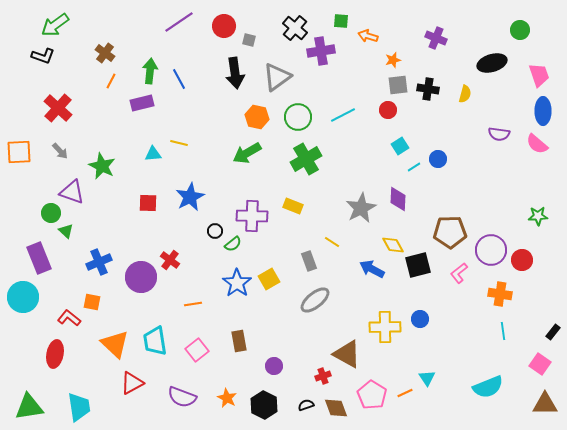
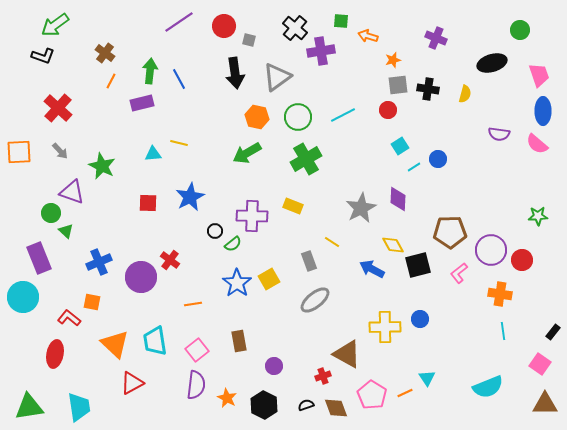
purple semicircle at (182, 397): moved 14 px right, 12 px up; rotated 104 degrees counterclockwise
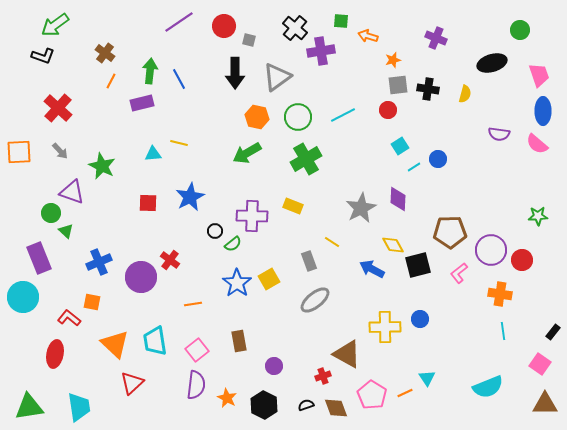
black arrow at (235, 73): rotated 8 degrees clockwise
red triangle at (132, 383): rotated 15 degrees counterclockwise
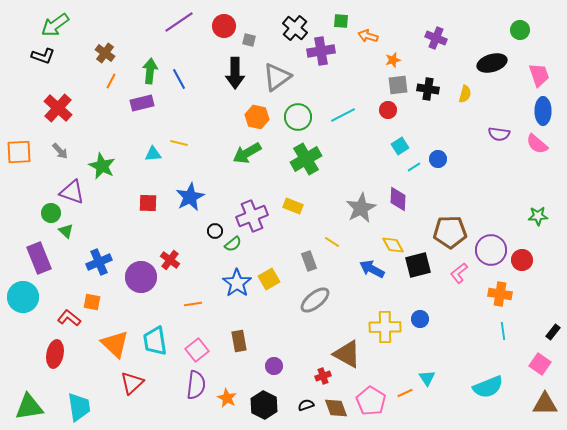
purple cross at (252, 216): rotated 24 degrees counterclockwise
pink pentagon at (372, 395): moved 1 px left, 6 px down
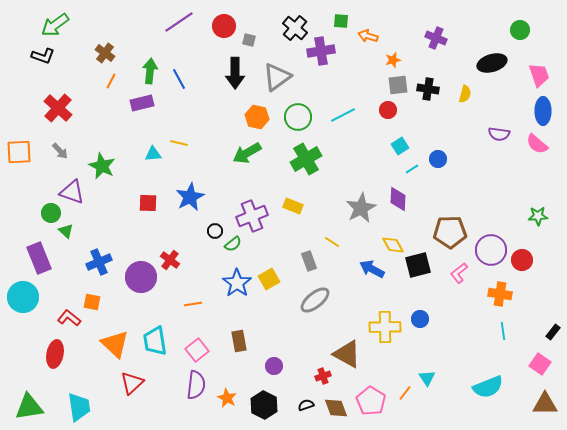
cyan line at (414, 167): moved 2 px left, 2 px down
orange line at (405, 393): rotated 28 degrees counterclockwise
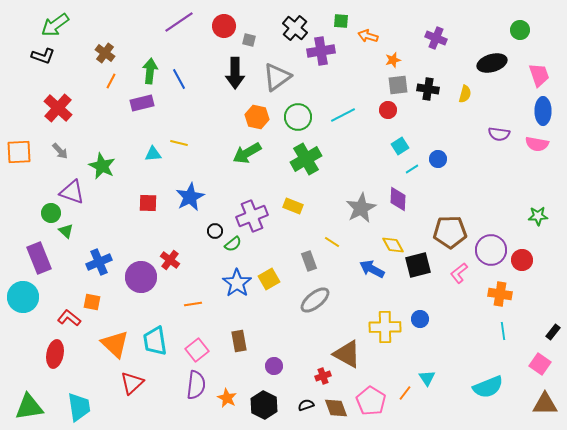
pink semicircle at (537, 144): rotated 30 degrees counterclockwise
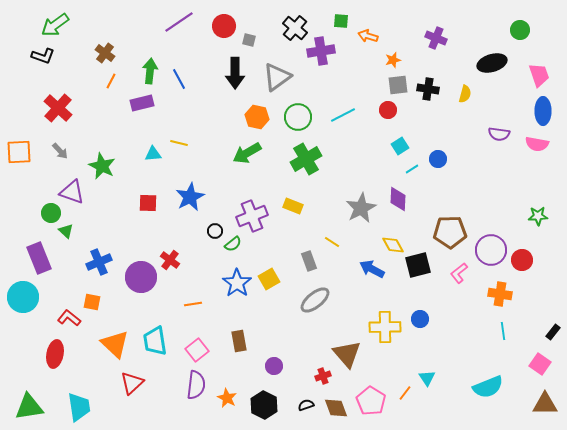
brown triangle at (347, 354): rotated 20 degrees clockwise
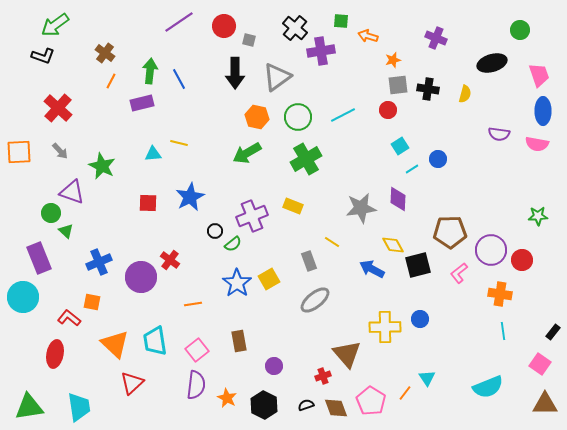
gray star at (361, 208): rotated 20 degrees clockwise
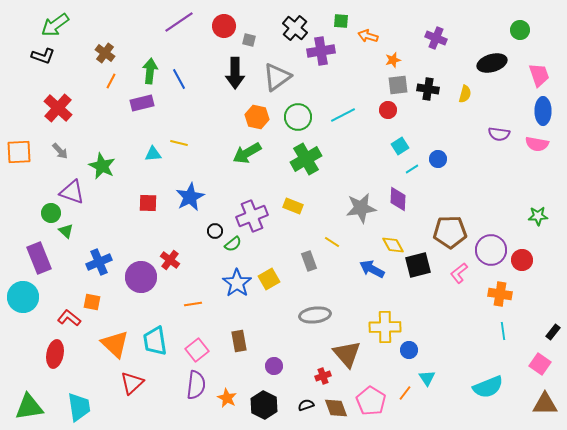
gray ellipse at (315, 300): moved 15 px down; rotated 32 degrees clockwise
blue circle at (420, 319): moved 11 px left, 31 px down
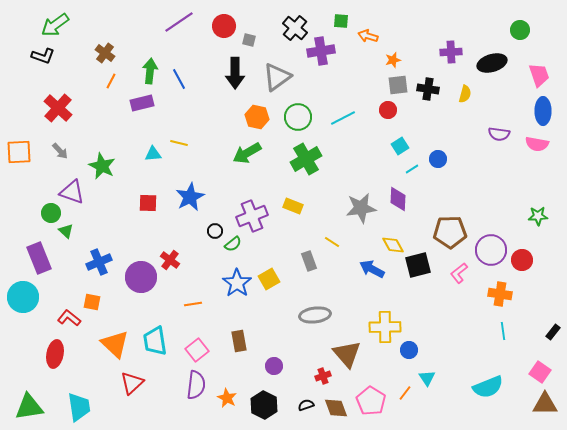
purple cross at (436, 38): moved 15 px right, 14 px down; rotated 25 degrees counterclockwise
cyan line at (343, 115): moved 3 px down
pink square at (540, 364): moved 8 px down
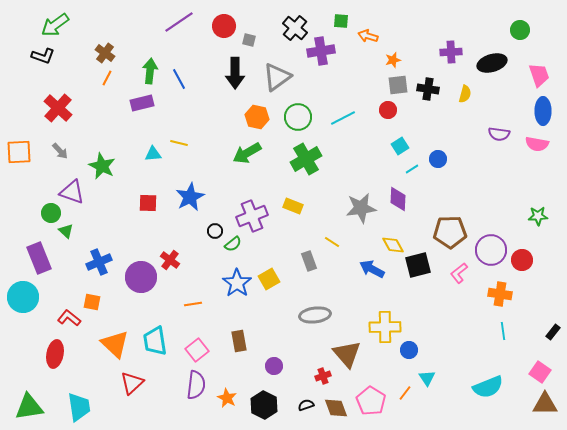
orange line at (111, 81): moved 4 px left, 3 px up
